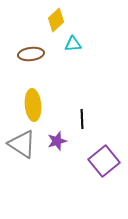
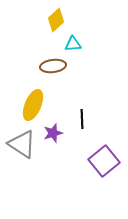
brown ellipse: moved 22 px right, 12 px down
yellow ellipse: rotated 28 degrees clockwise
purple star: moved 4 px left, 8 px up
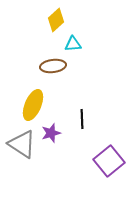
purple star: moved 2 px left
purple square: moved 5 px right
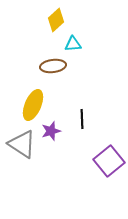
purple star: moved 2 px up
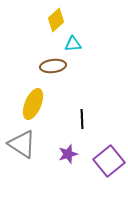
yellow ellipse: moved 1 px up
purple star: moved 17 px right, 23 px down
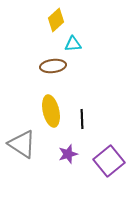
yellow ellipse: moved 18 px right, 7 px down; rotated 36 degrees counterclockwise
